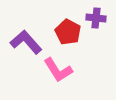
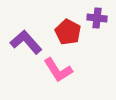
purple cross: moved 1 px right
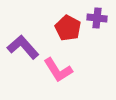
red pentagon: moved 4 px up
purple L-shape: moved 3 px left, 5 px down
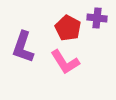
purple L-shape: rotated 120 degrees counterclockwise
pink L-shape: moved 7 px right, 8 px up
